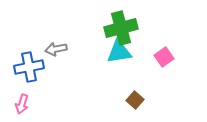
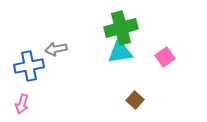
cyan triangle: moved 1 px right
pink square: moved 1 px right
blue cross: moved 1 px up
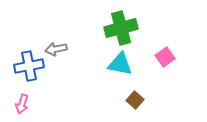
cyan triangle: moved 12 px down; rotated 20 degrees clockwise
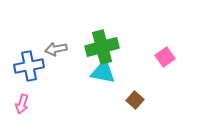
green cross: moved 19 px left, 19 px down
cyan triangle: moved 17 px left, 8 px down
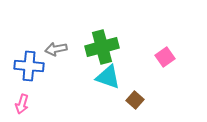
blue cross: rotated 16 degrees clockwise
cyan triangle: moved 5 px right, 5 px down; rotated 8 degrees clockwise
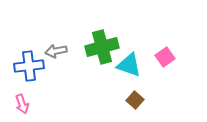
gray arrow: moved 2 px down
blue cross: rotated 12 degrees counterclockwise
cyan triangle: moved 21 px right, 12 px up
pink arrow: rotated 36 degrees counterclockwise
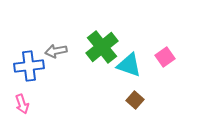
green cross: rotated 24 degrees counterclockwise
